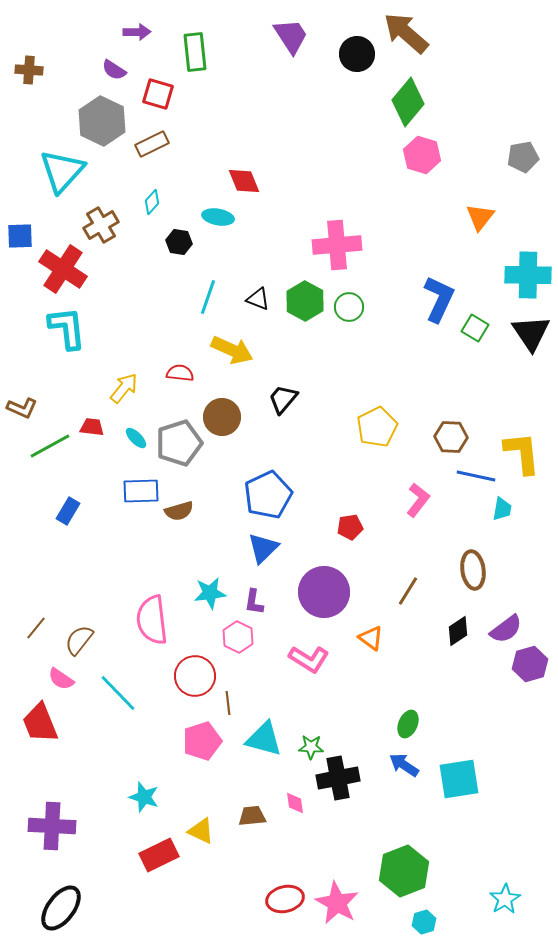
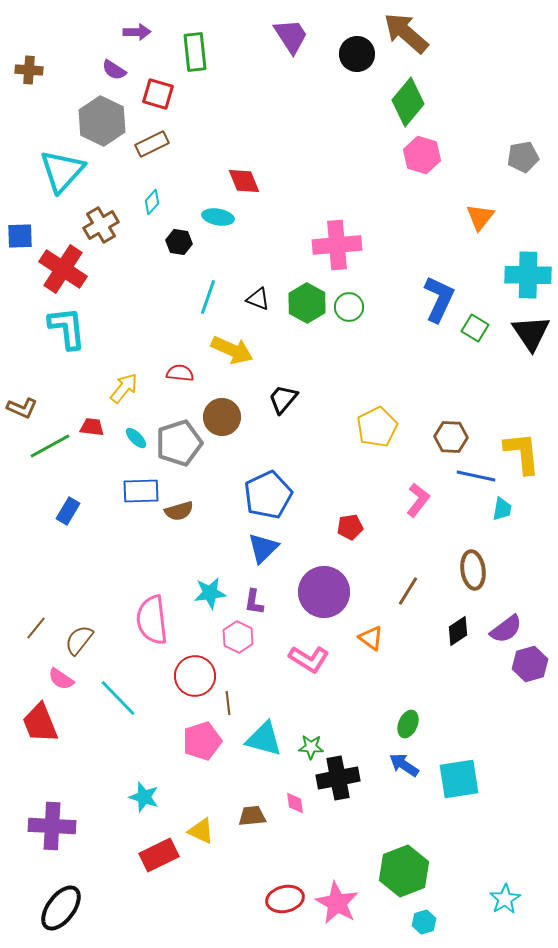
green hexagon at (305, 301): moved 2 px right, 2 px down
cyan line at (118, 693): moved 5 px down
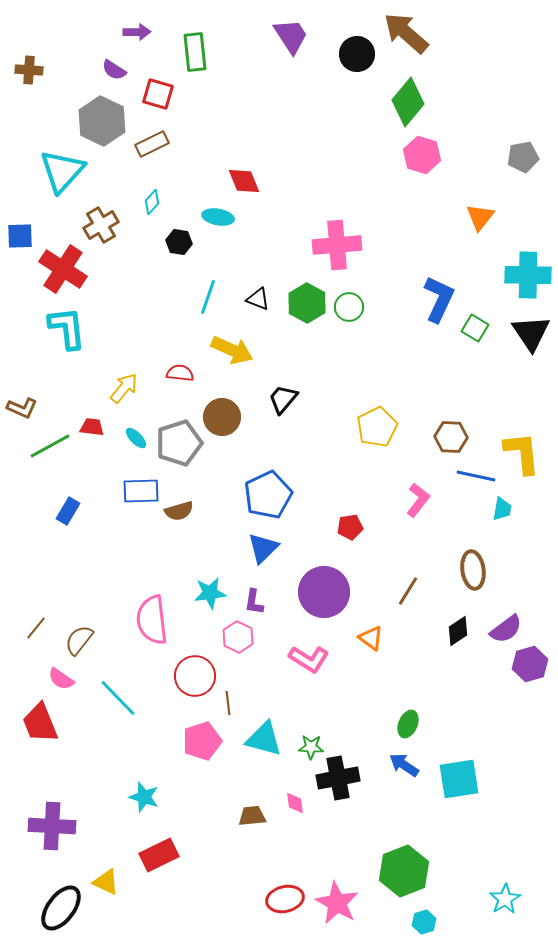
yellow triangle at (201, 831): moved 95 px left, 51 px down
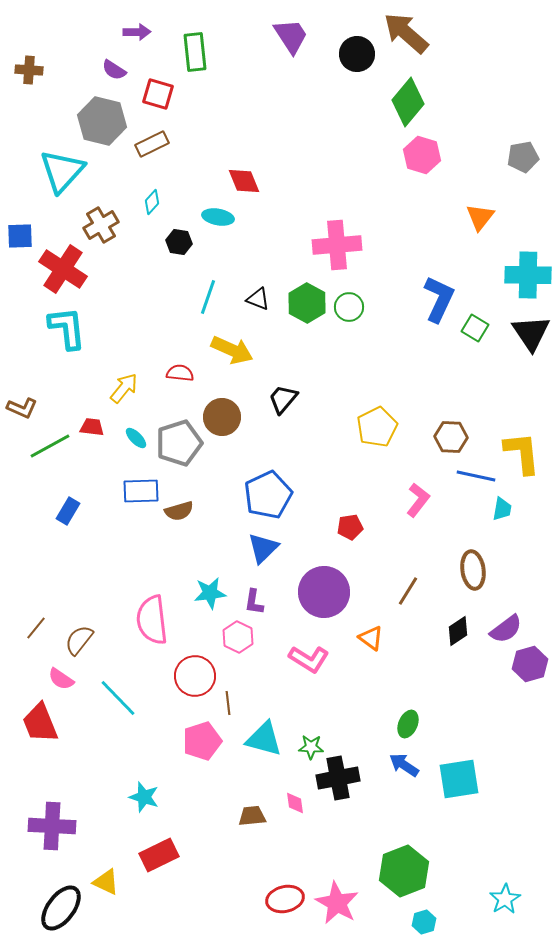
gray hexagon at (102, 121): rotated 12 degrees counterclockwise
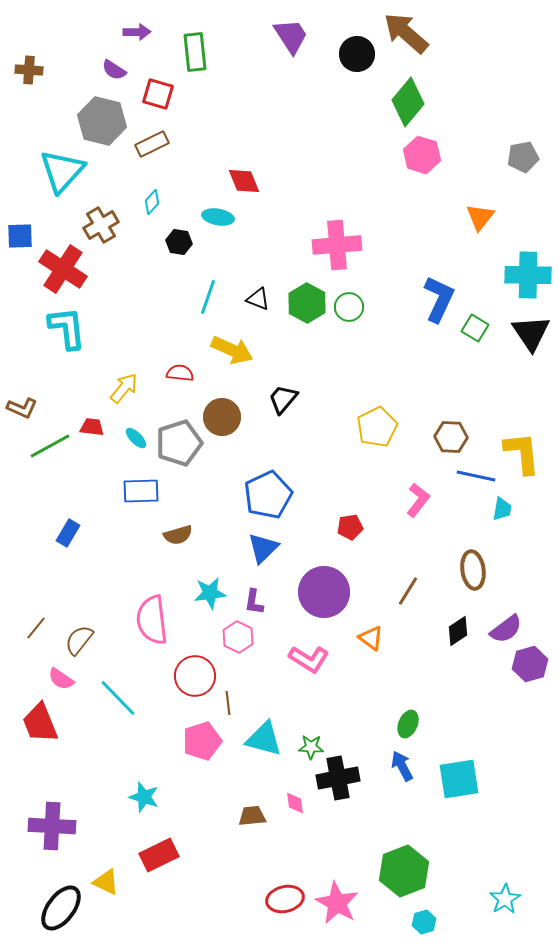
blue rectangle at (68, 511): moved 22 px down
brown semicircle at (179, 511): moved 1 px left, 24 px down
blue arrow at (404, 765): moved 2 px left, 1 px down; rotated 28 degrees clockwise
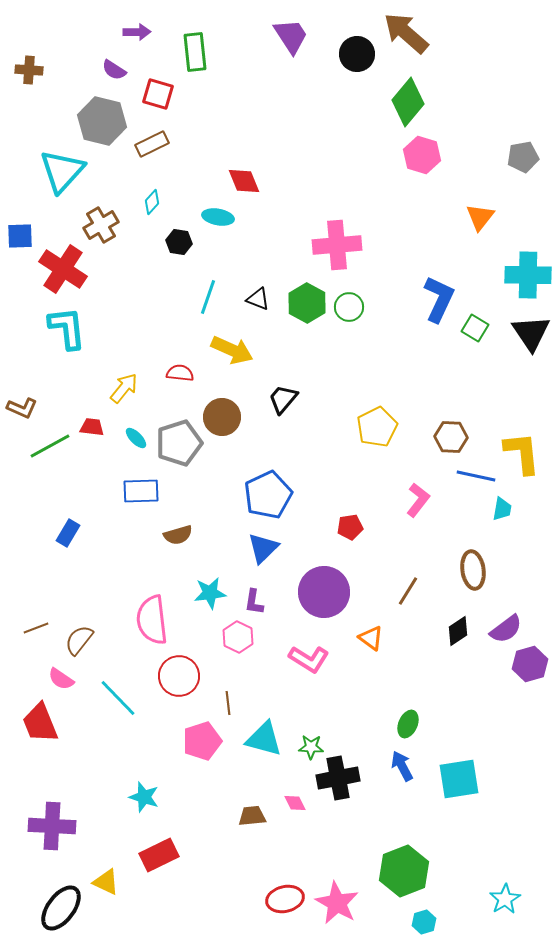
brown line at (36, 628): rotated 30 degrees clockwise
red circle at (195, 676): moved 16 px left
pink diamond at (295, 803): rotated 20 degrees counterclockwise
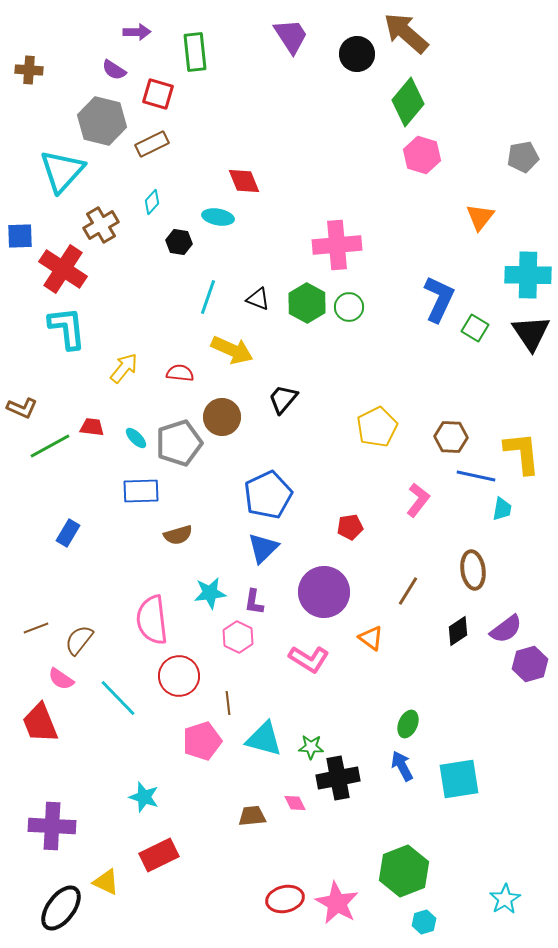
yellow arrow at (124, 388): moved 20 px up
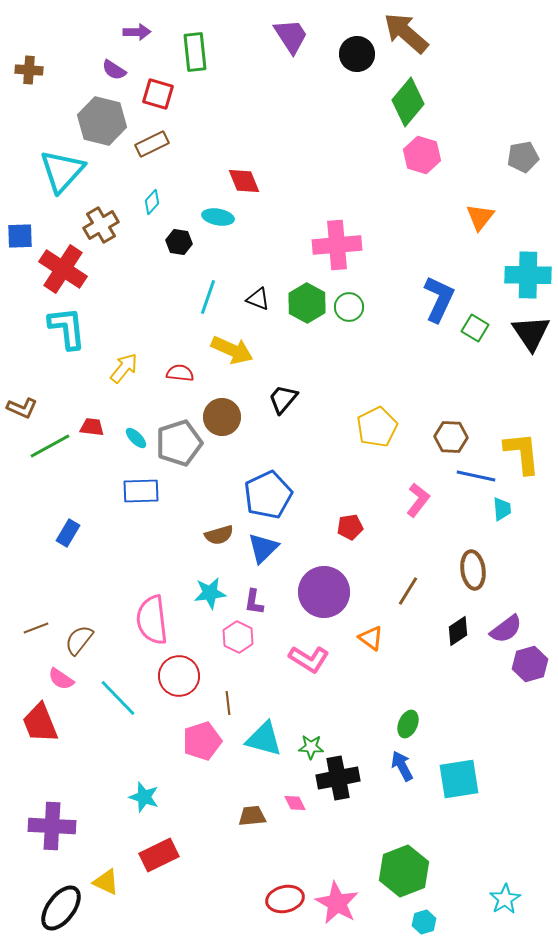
cyan trapezoid at (502, 509): rotated 15 degrees counterclockwise
brown semicircle at (178, 535): moved 41 px right
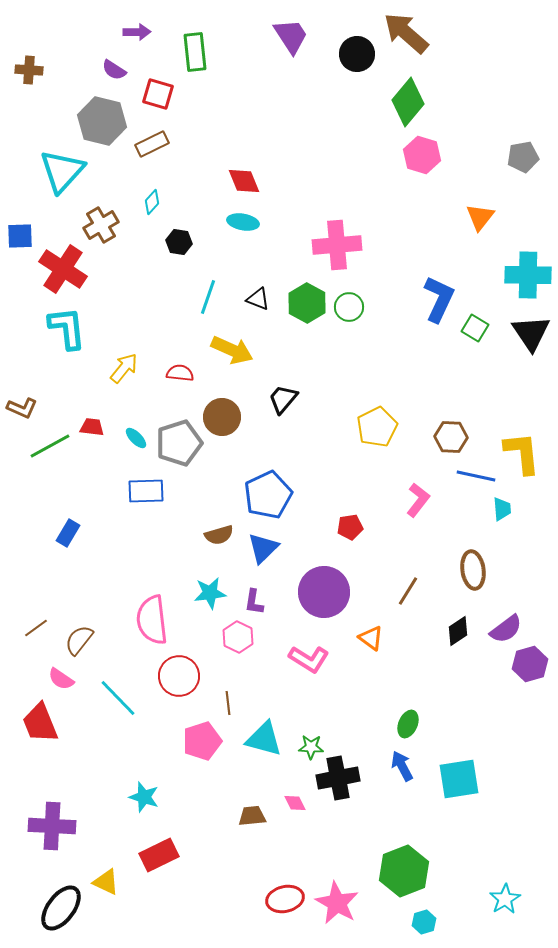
cyan ellipse at (218, 217): moved 25 px right, 5 px down
blue rectangle at (141, 491): moved 5 px right
brown line at (36, 628): rotated 15 degrees counterclockwise
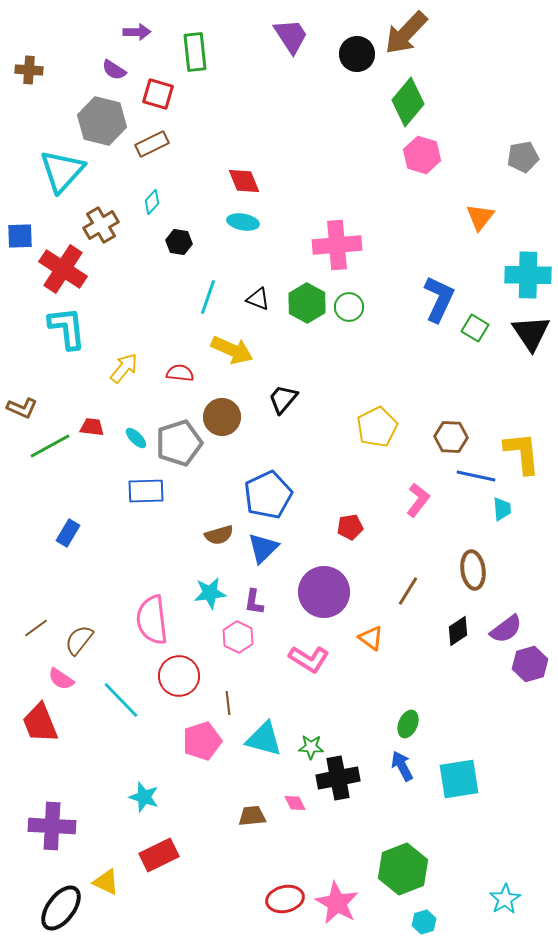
brown arrow at (406, 33): rotated 87 degrees counterclockwise
cyan line at (118, 698): moved 3 px right, 2 px down
green hexagon at (404, 871): moved 1 px left, 2 px up
